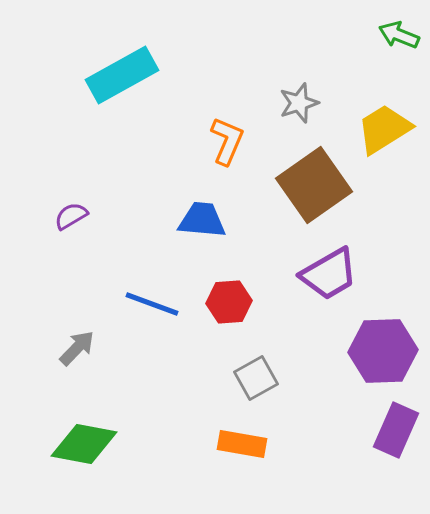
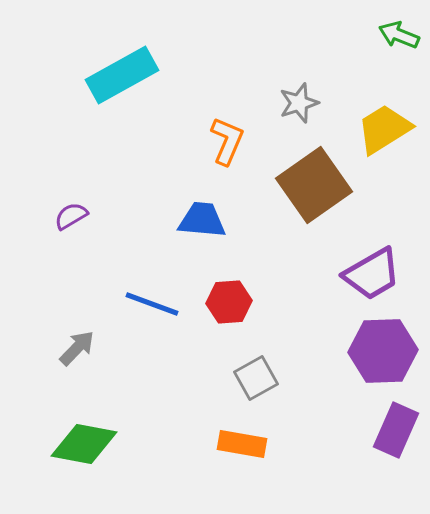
purple trapezoid: moved 43 px right
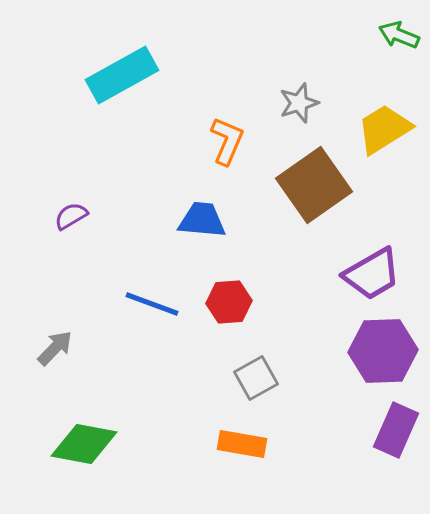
gray arrow: moved 22 px left
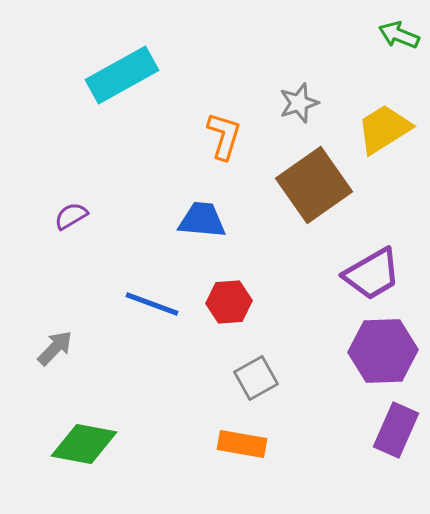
orange L-shape: moved 3 px left, 5 px up; rotated 6 degrees counterclockwise
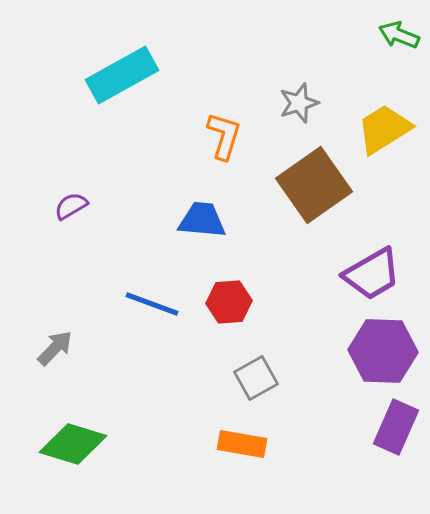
purple semicircle: moved 10 px up
purple hexagon: rotated 4 degrees clockwise
purple rectangle: moved 3 px up
green diamond: moved 11 px left; rotated 6 degrees clockwise
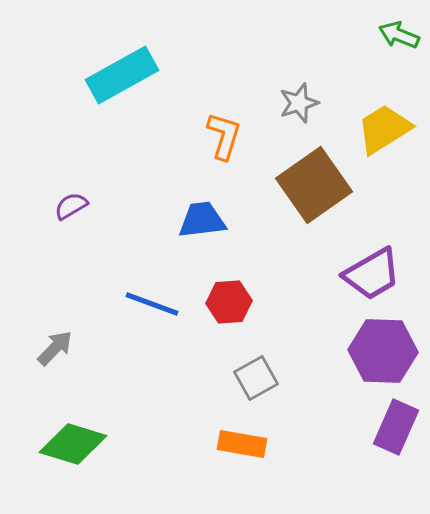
blue trapezoid: rotated 12 degrees counterclockwise
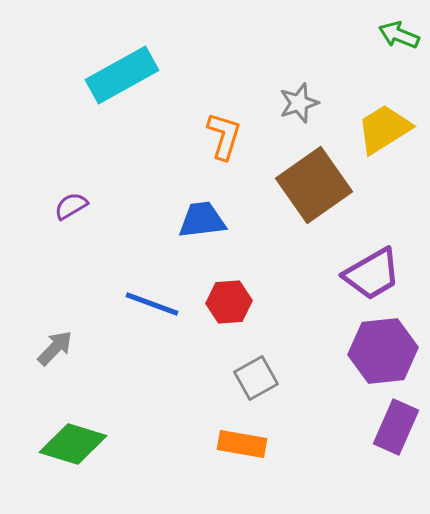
purple hexagon: rotated 8 degrees counterclockwise
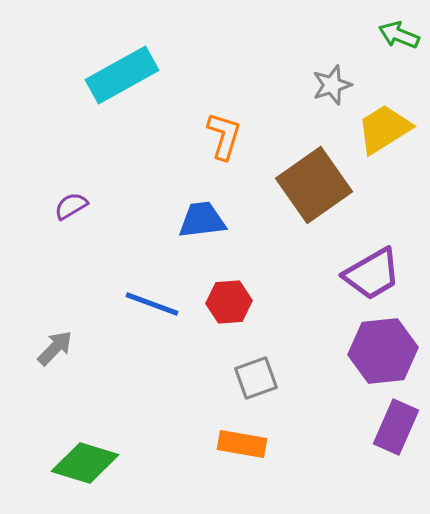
gray star: moved 33 px right, 18 px up
gray square: rotated 9 degrees clockwise
green diamond: moved 12 px right, 19 px down
